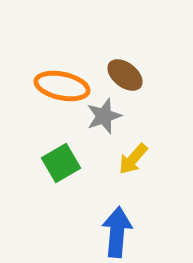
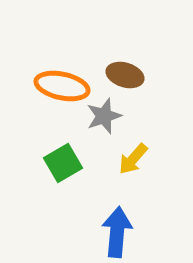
brown ellipse: rotated 21 degrees counterclockwise
green square: moved 2 px right
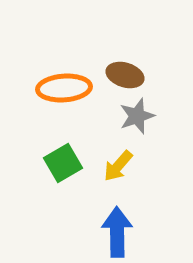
orange ellipse: moved 2 px right, 2 px down; rotated 16 degrees counterclockwise
gray star: moved 33 px right
yellow arrow: moved 15 px left, 7 px down
blue arrow: rotated 6 degrees counterclockwise
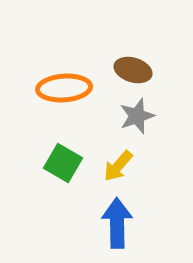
brown ellipse: moved 8 px right, 5 px up
green square: rotated 30 degrees counterclockwise
blue arrow: moved 9 px up
